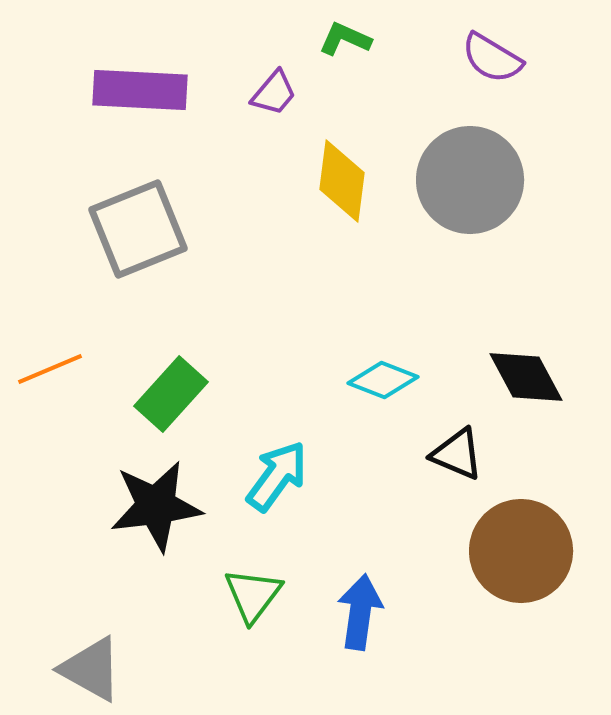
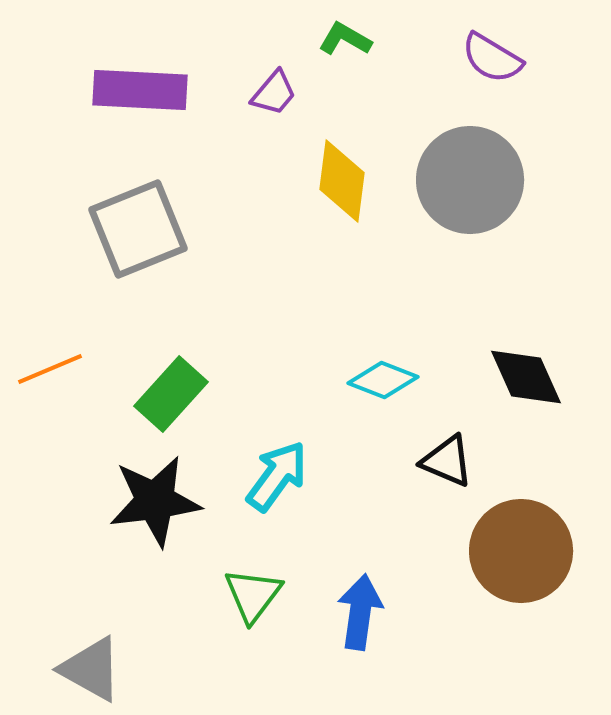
green L-shape: rotated 6 degrees clockwise
black diamond: rotated 4 degrees clockwise
black triangle: moved 10 px left, 7 px down
black star: moved 1 px left, 5 px up
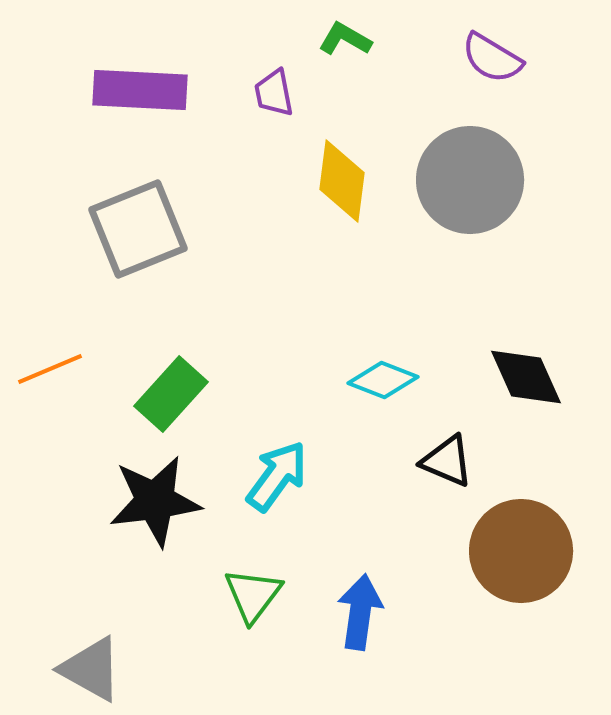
purple trapezoid: rotated 129 degrees clockwise
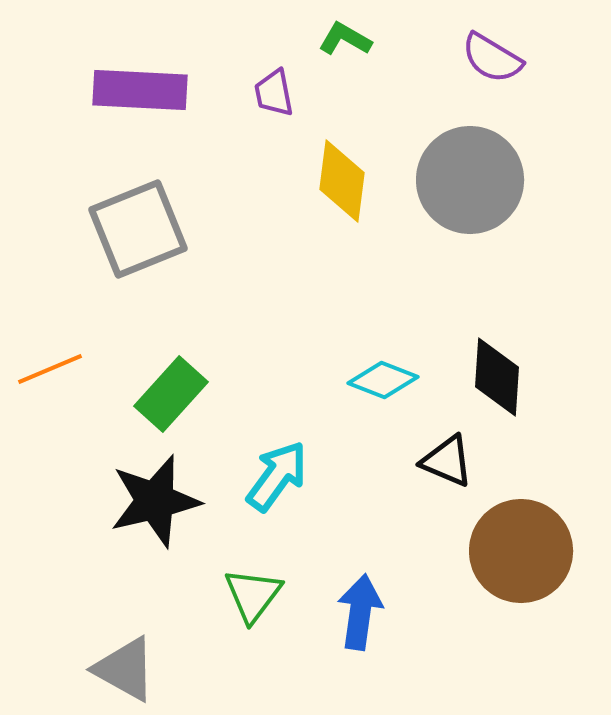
black diamond: moved 29 px left; rotated 28 degrees clockwise
black star: rotated 6 degrees counterclockwise
gray triangle: moved 34 px right
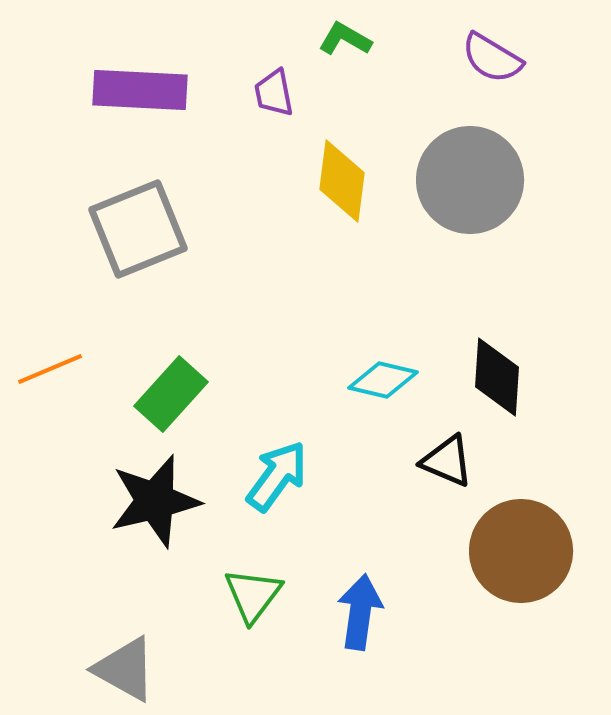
cyan diamond: rotated 8 degrees counterclockwise
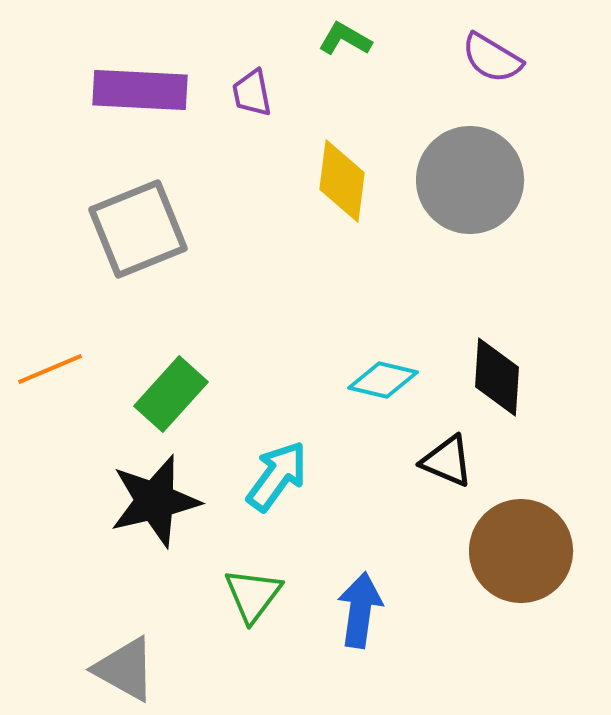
purple trapezoid: moved 22 px left
blue arrow: moved 2 px up
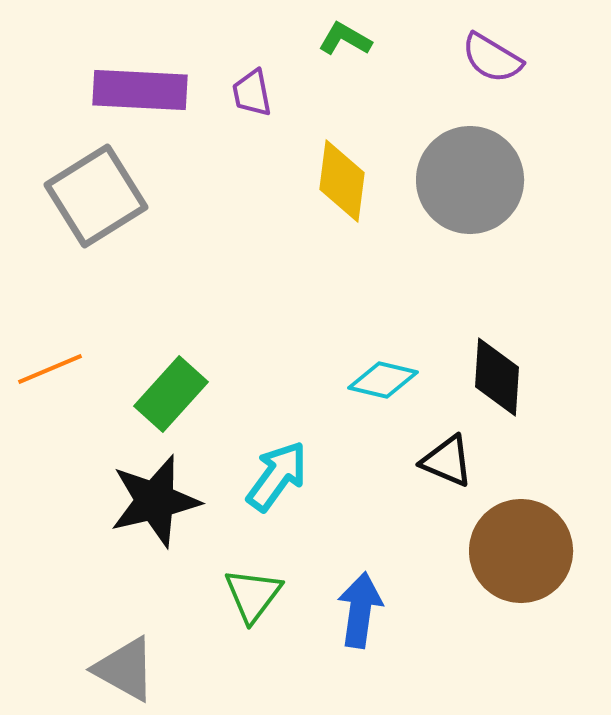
gray square: moved 42 px left, 33 px up; rotated 10 degrees counterclockwise
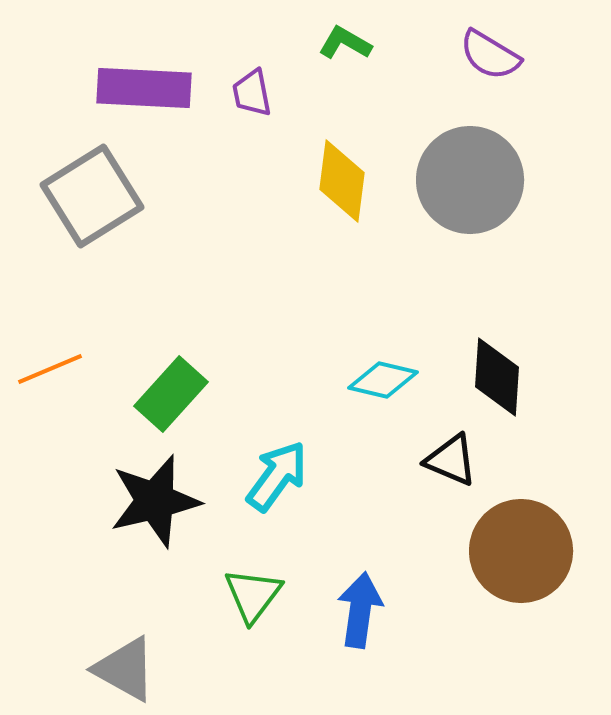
green L-shape: moved 4 px down
purple semicircle: moved 2 px left, 3 px up
purple rectangle: moved 4 px right, 2 px up
gray square: moved 4 px left
black triangle: moved 4 px right, 1 px up
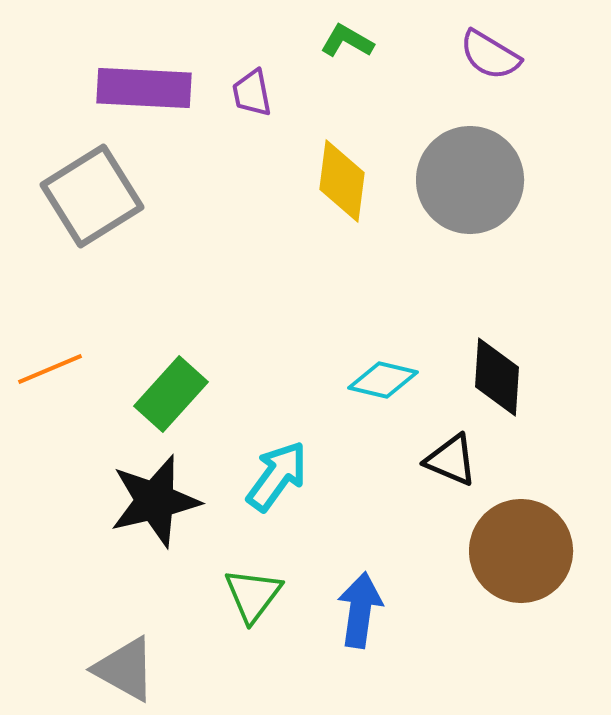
green L-shape: moved 2 px right, 2 px up
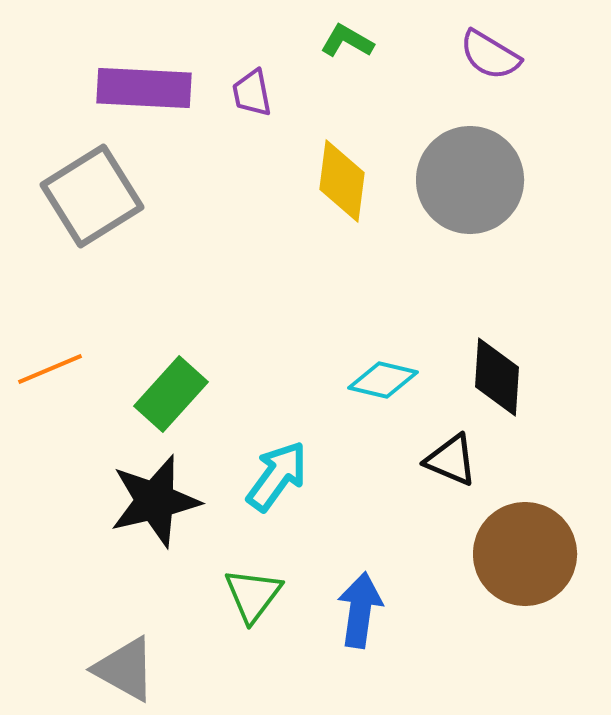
brown circle: moved 4 px right, 3 px down
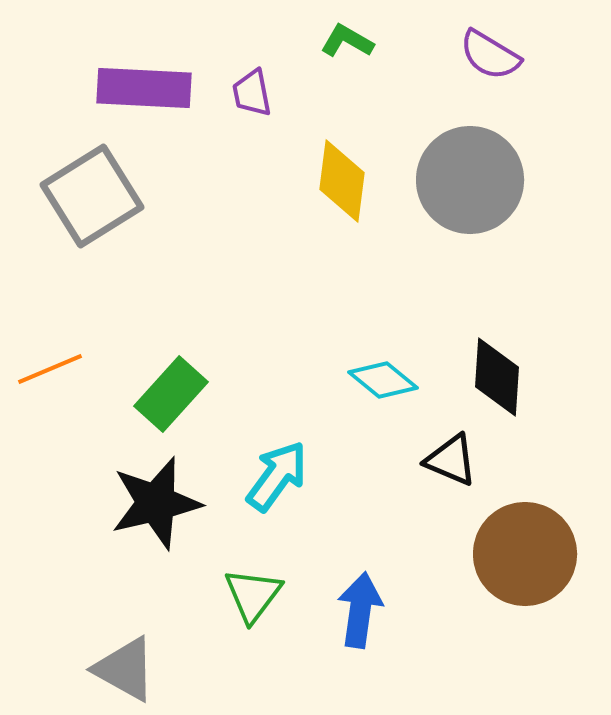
cyan diamond: rotated 26 degrees clockwise
black star: moved 1 px right, 2 px down
